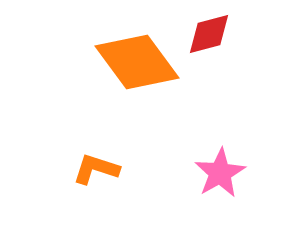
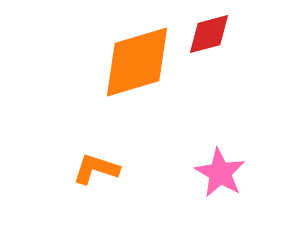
orange diamond: rotated 70 degrees counterclockwise
pink star: rotated 12 degrees counterclockwise
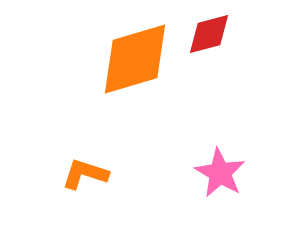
orange diamond: moved 2 px left, 3 px up
orange L-shape: moved 11 px left, 5 px down
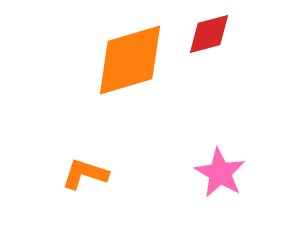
orange diamond: moved 5 px left, 1 px down
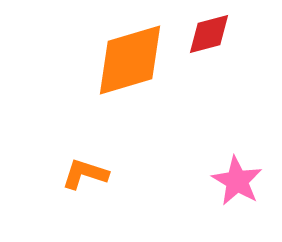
pink star: moved 17 px right, 8 px down
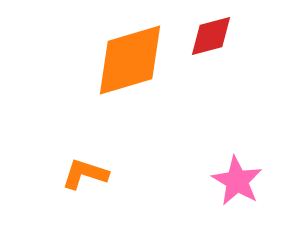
red diamond: moved 2 px right, 2 px down
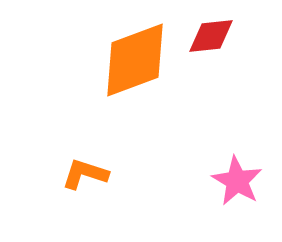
red diamond: rotated 9 degrees clockwise
orange diamond: moved 5 px right; rotated 4 degrees counterclockwise
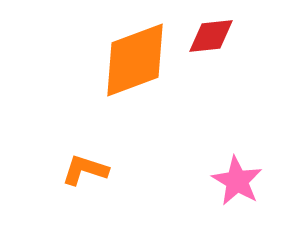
orange L-shape: moved 4 px up
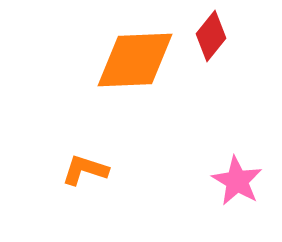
red diamond: rotated 45 degrees counterclockwise
orange diamond: rotated 18 degrees clockwise
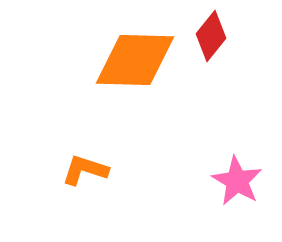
orange diamond: rotated 4 degrees clockwise
